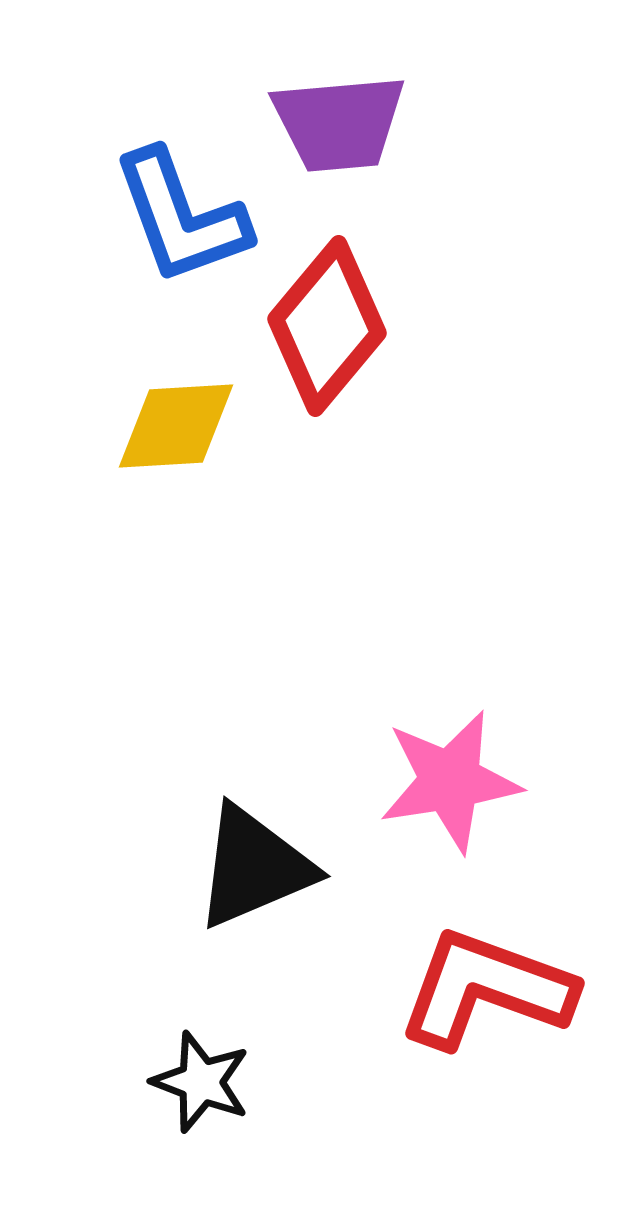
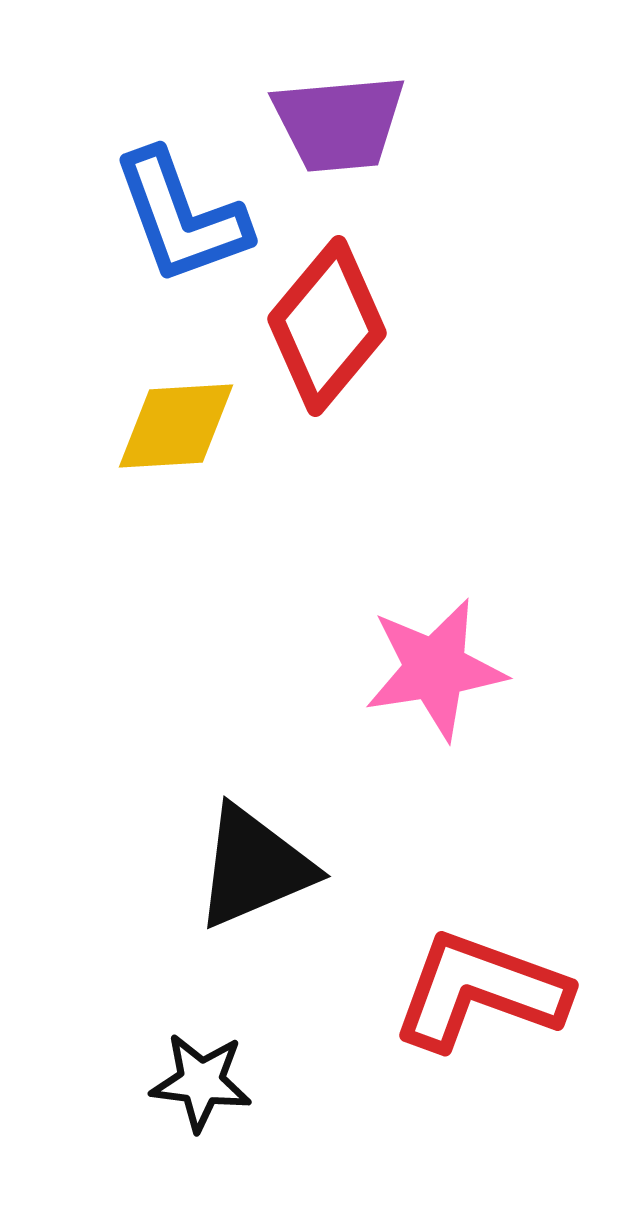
pink star: moved 15 px left, 112 px up
red L-shape: moved 6 px left, 2 px down
black star: rotated 14 degrees counterclockwise
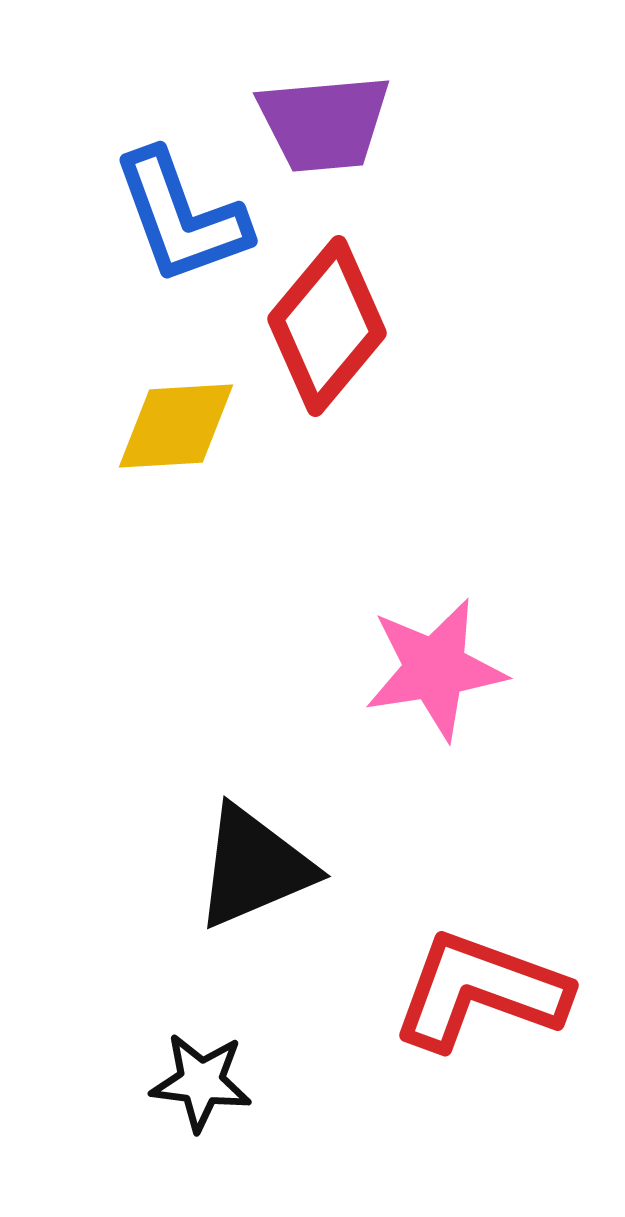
purple trapezoid: moved 15 px left
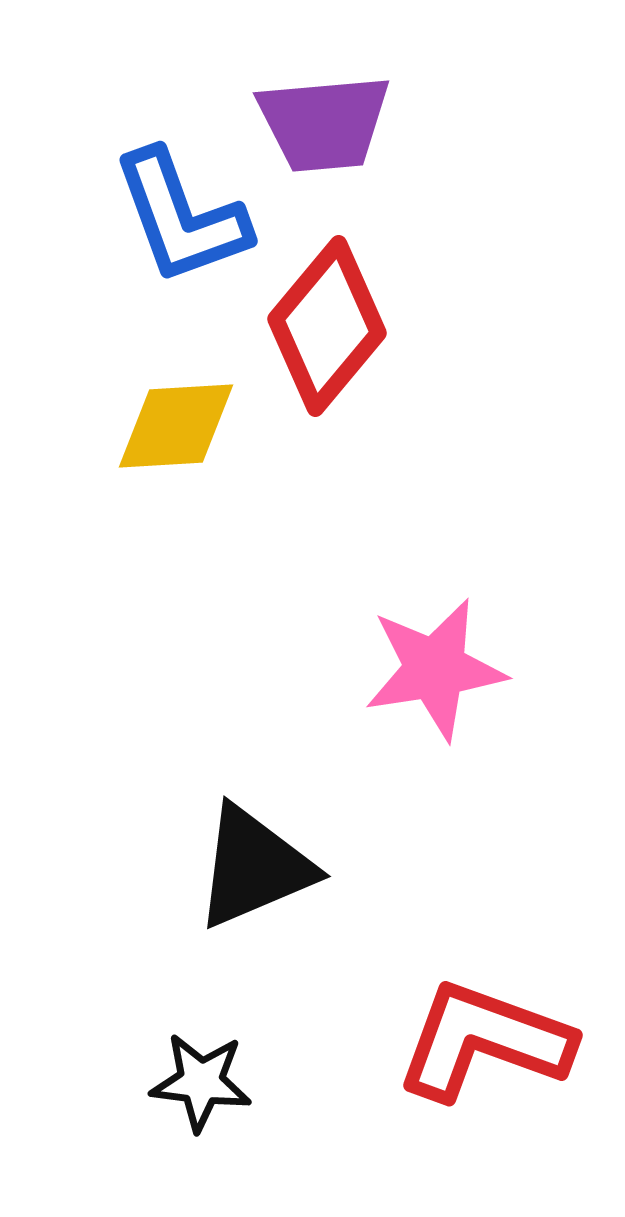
red L-shape: moved 4 px right, 50 px down
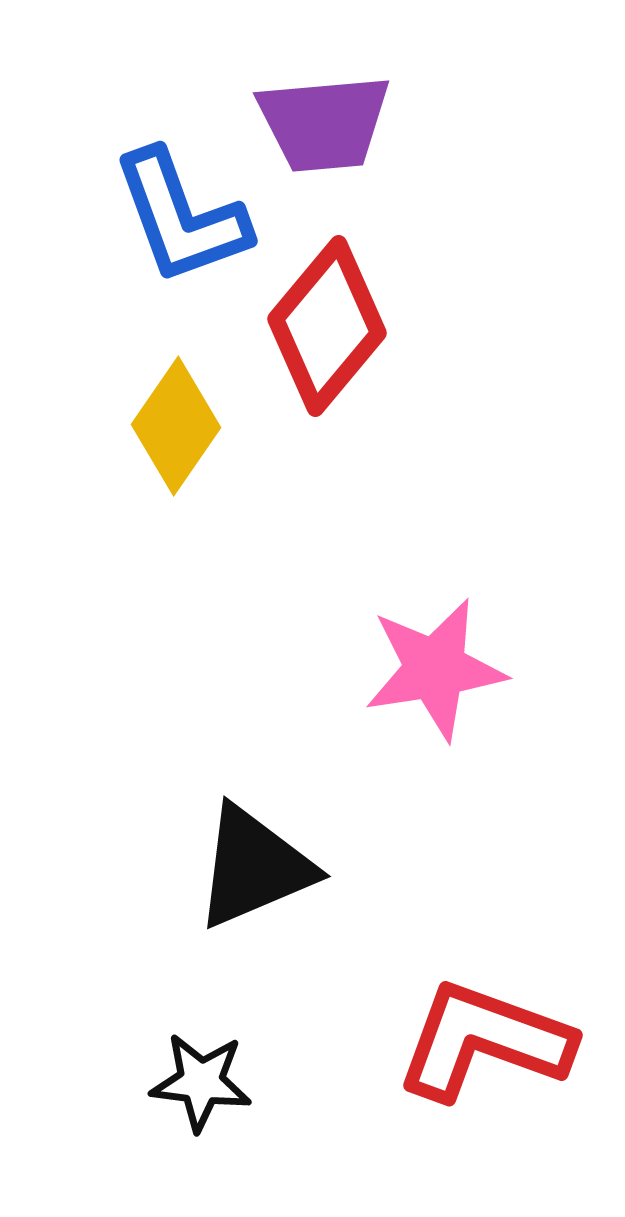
yellow diamond: rotated 52 degrees counterclockwise
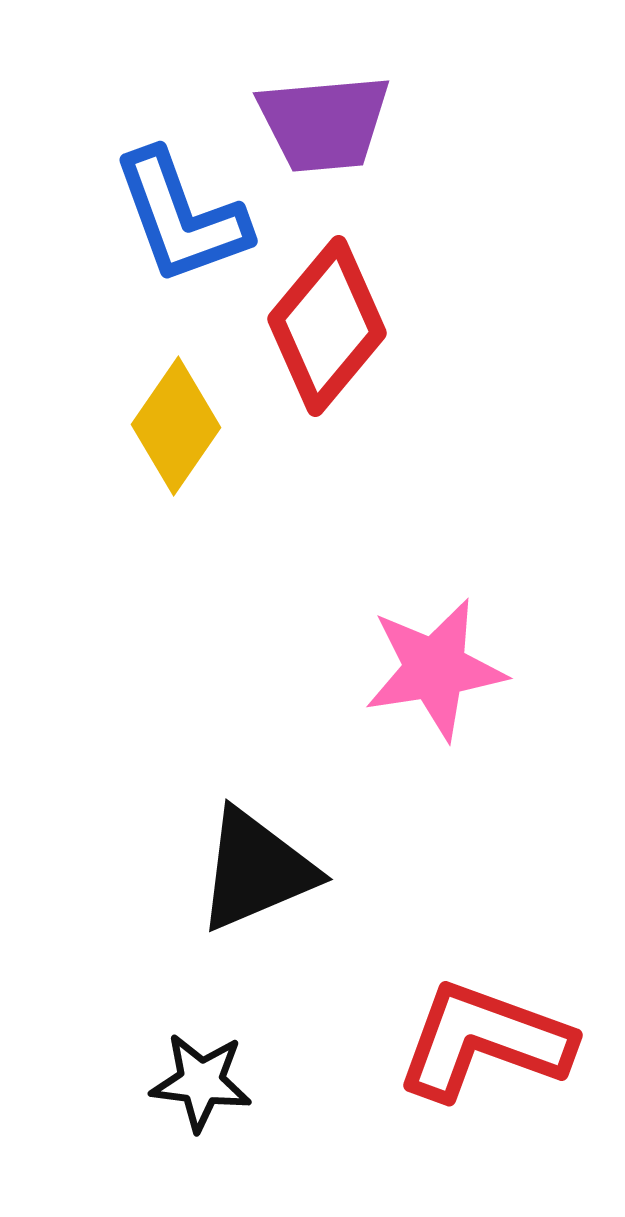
black triangle: moved 2 px right, 3 px down
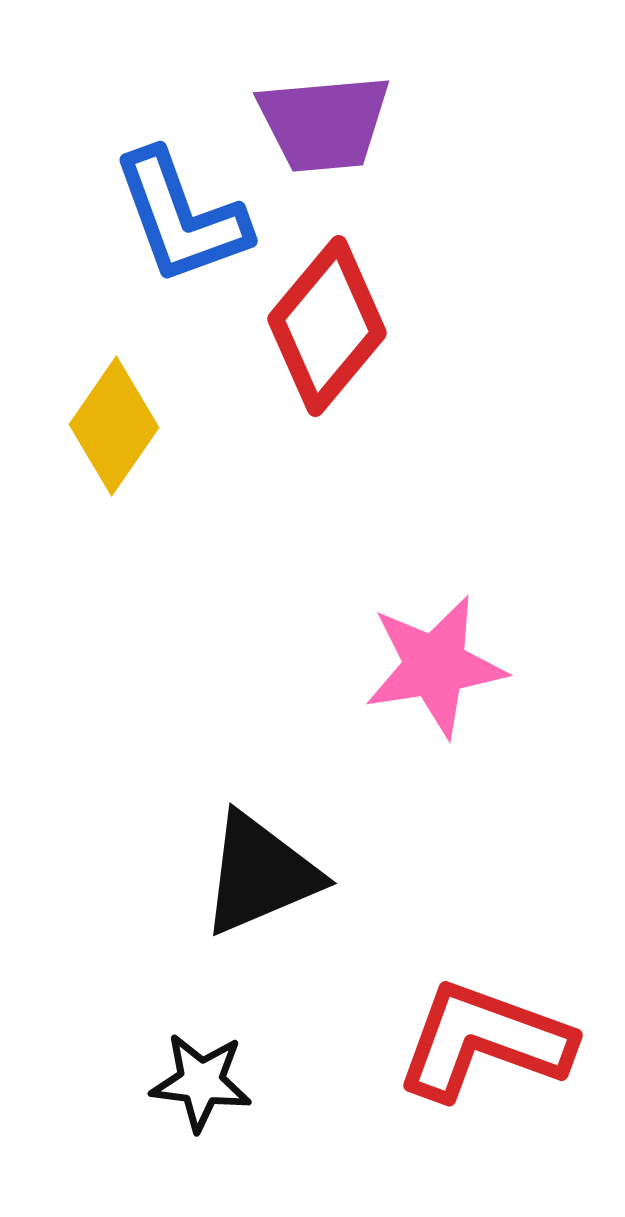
yellow diamond: moved 62 px left
pink star: moved 3 px up
black triangle: moved 4 px right, 4 px down
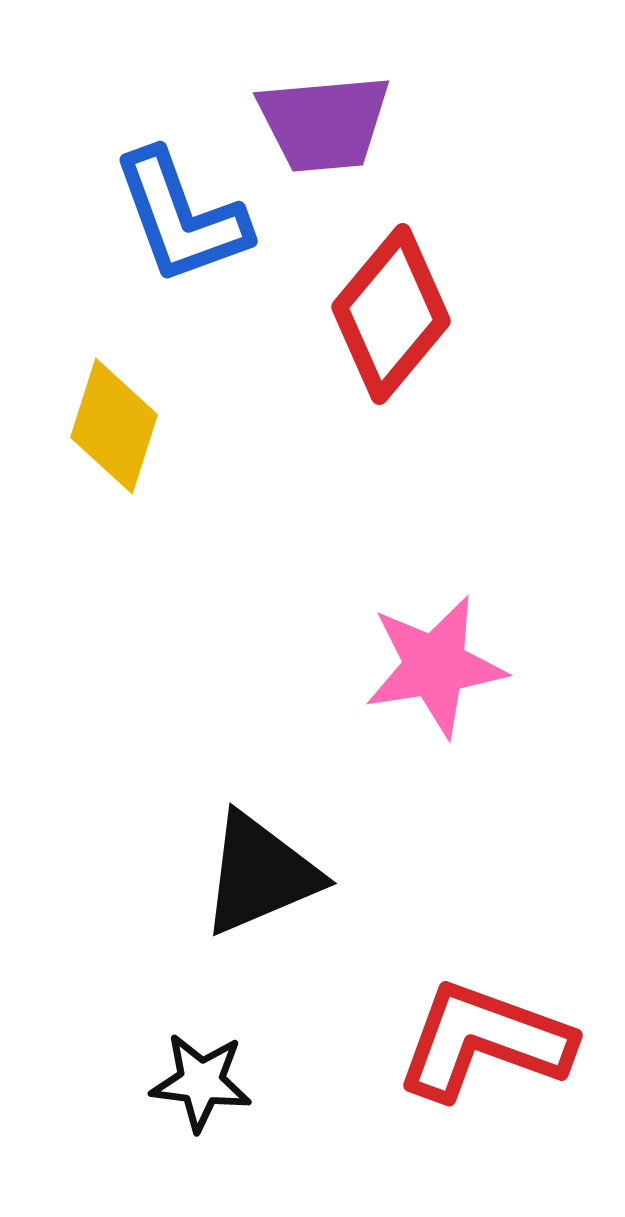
red diamond: moved 64 px right, 12 px up
yellow diamond: rotated 17 degrees counterclockwise
